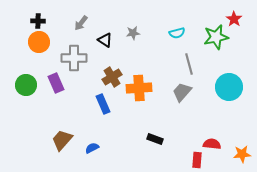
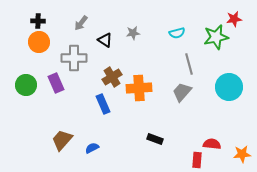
red star: rotated 28 degrees clockwise
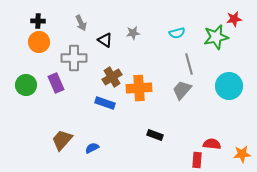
gray arrow: rotated 63 degrees counterclockwise
cyan circle: moved 1 px up
gray trapezoid: moved 2 px up
blue rectangle: moved 2 px right, 1 px up; rotated 48 degrees counterclockwise
black rectangle: moved 4 px up
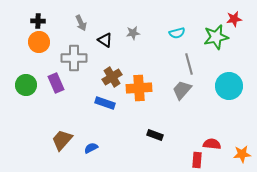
blue semicircle: moved 1 px left
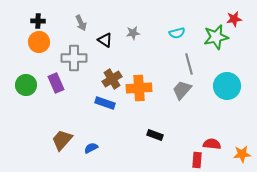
brown cross: moved 2 px down
cyan circle: moved 2 px left
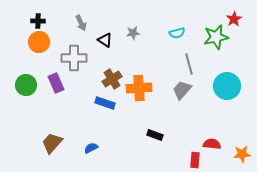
red star: rotated 21 degrees counterclockwise
brown trapezoid: moved 10 px left, 3 px down
red rectangle: moved 2 px left
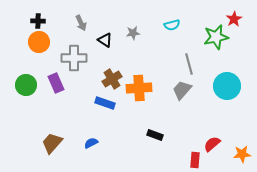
cyan semicircle: moved 5 px left, 8 px up
red semicircle: rotated 48 degrees counterclockwise
blue semicircle: moved 5 px up
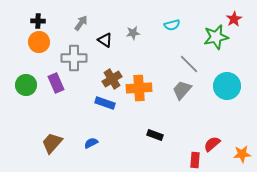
gray arrow: rotated 119 degrees counterclockwise
gray line: rotated 30 degrees counterclockwise
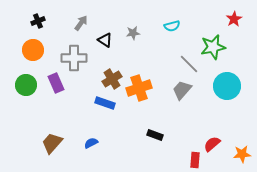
black cross: rotated 24 degrees counterclockwise
cyan semicircle: moved 1 px down
green star: moved 3 px left, 10 px down
orange circle: moved 6 px left, 8 px down
orange cross: rotated 15 degrees counterclockwise
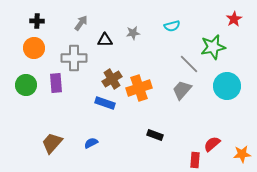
black cross: moved 1 px left; rotated 24 degrees clockwise
black triangle: rotated 35 degrees counterclockwise
orange circle: moved 1 px right, 2 px up
purple rectangle: rotated 18 degrees clockwise
